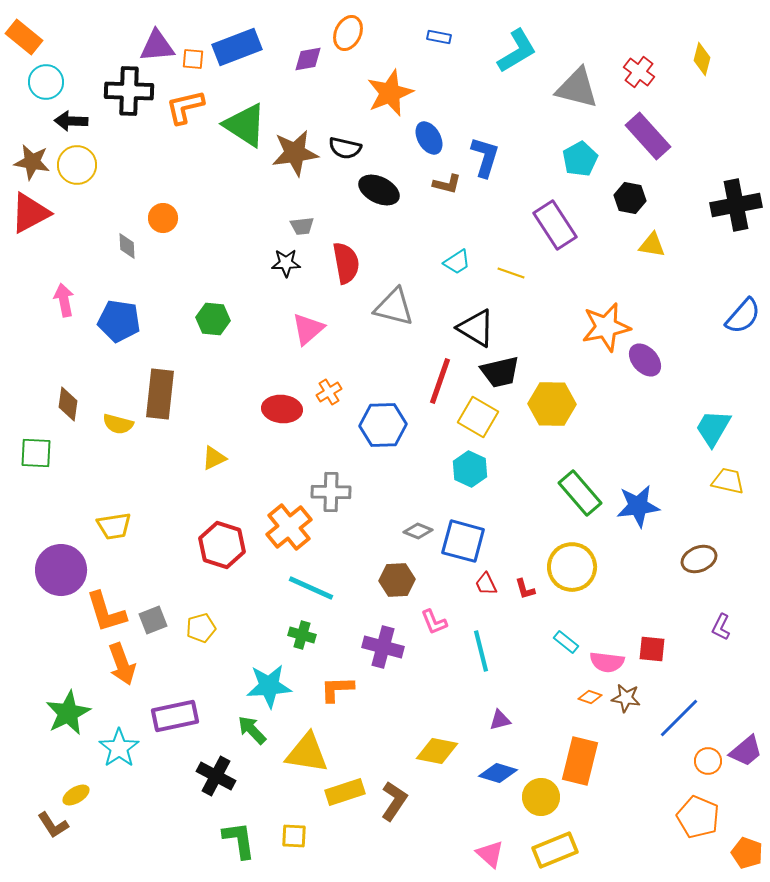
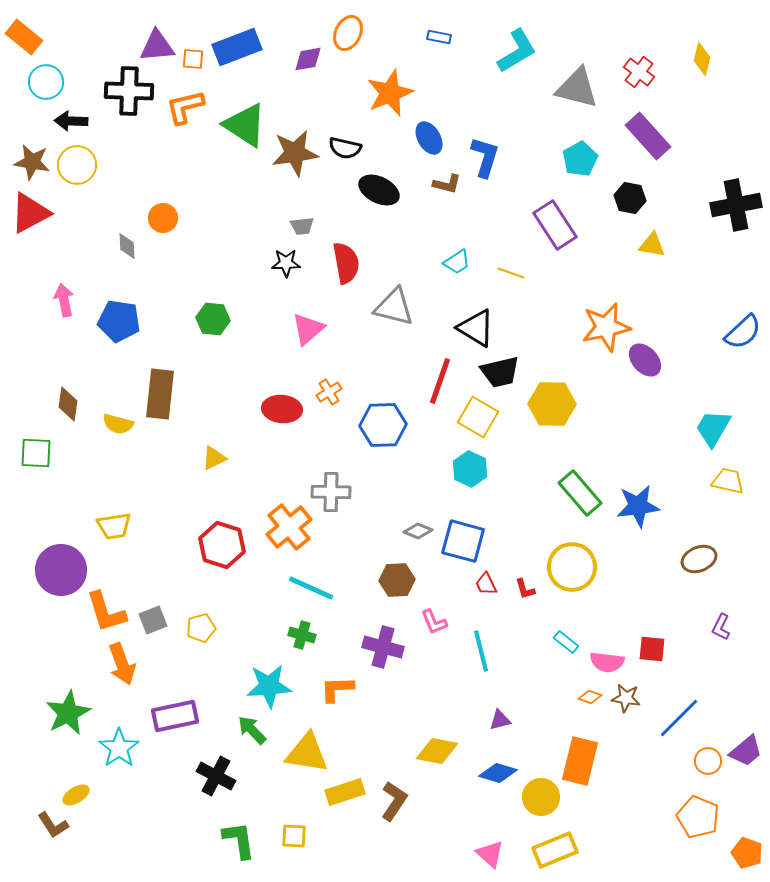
blue semicircle at (743, 316): moved 16 px down; rotated 6 degrees clockwise
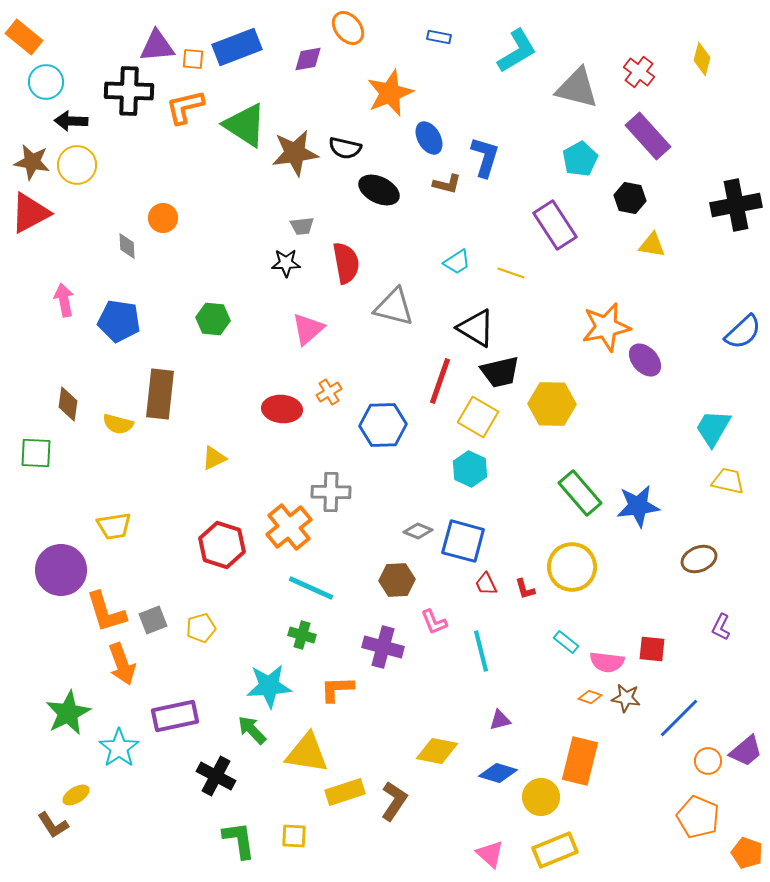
orange ellipse at (348, 33): moved 5 px up; rotated 64 degrees counterclockwise
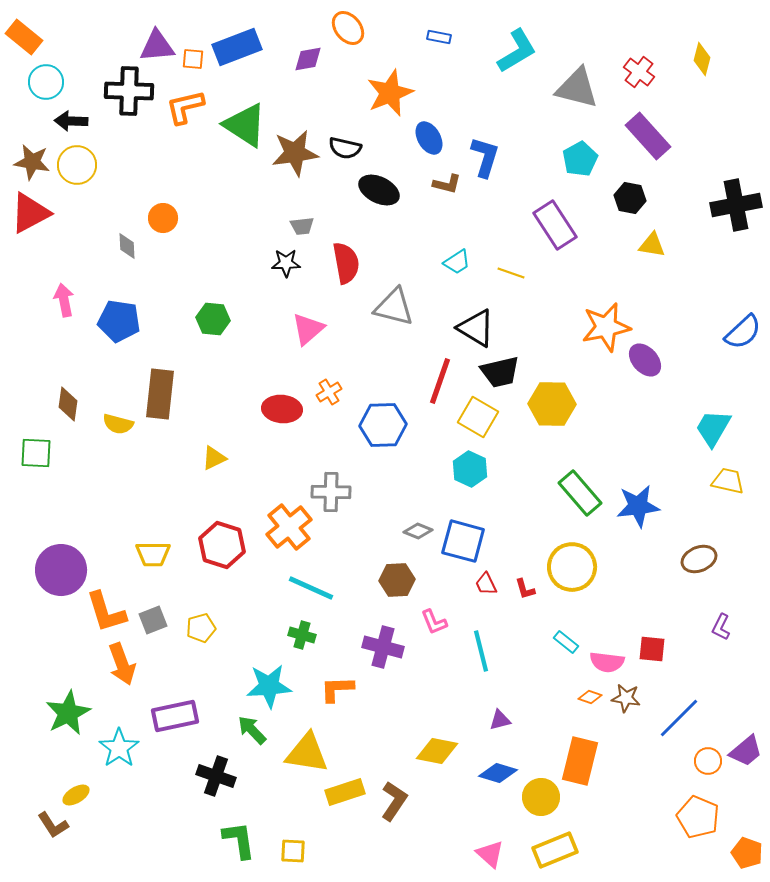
yellow trapezoid at (114, 526): moved 39 px right, 28 px down; rotated 9 degrees clockwise
black cross at (216, 776): rotated 9 degrees counterclockwise
yellow square at (294, 836): moved 1 px left, 15 px down
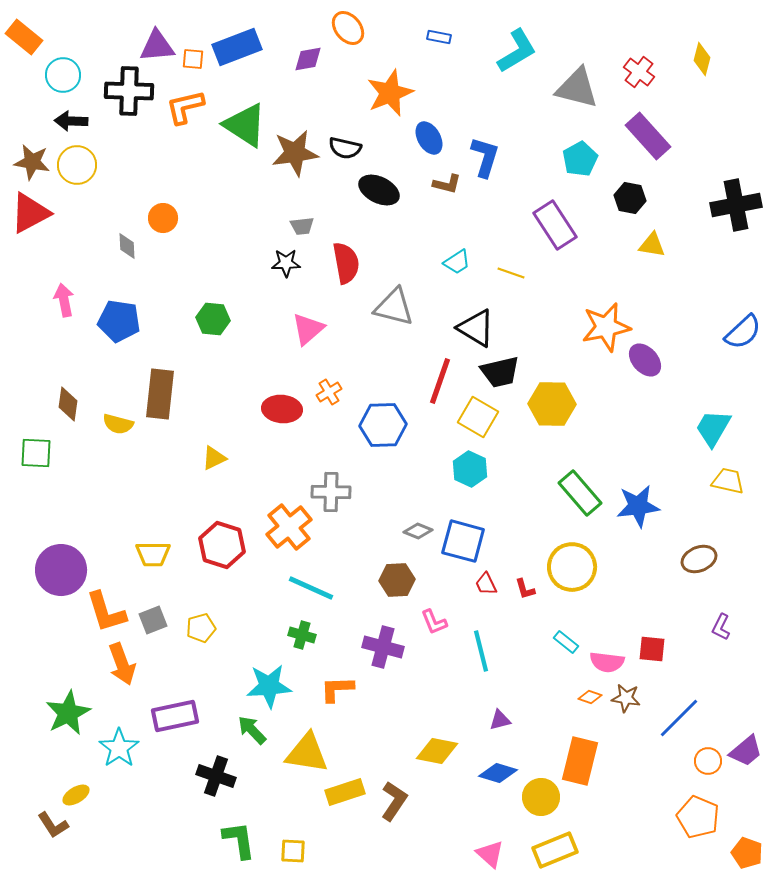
cyan circle at (46, 82): moved 17 px right, 7 px up
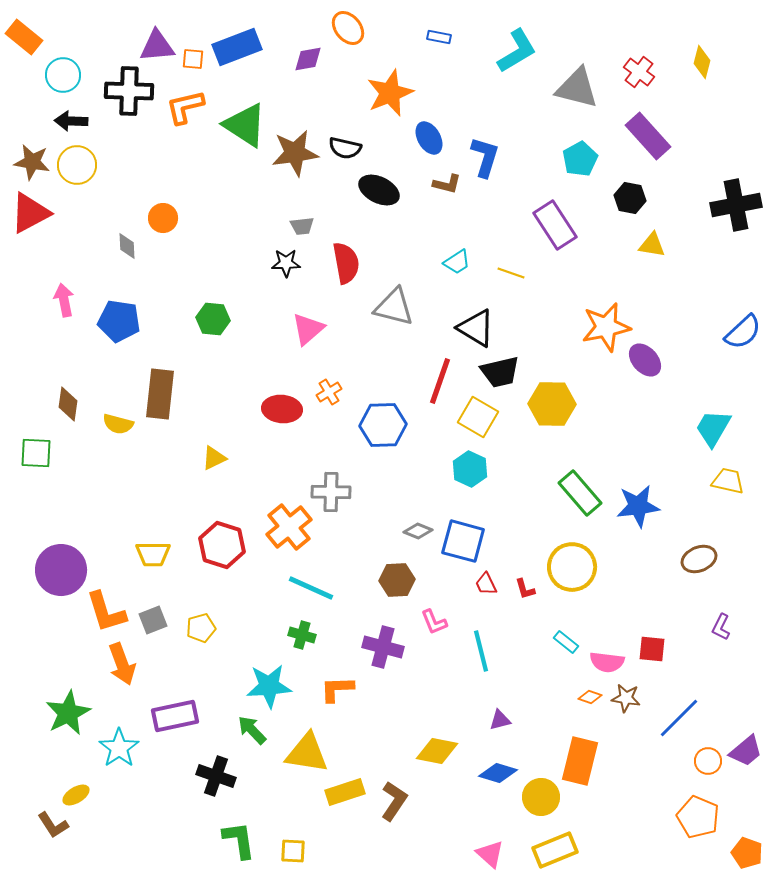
yellow diamond at (702, 59): moved 3 px down
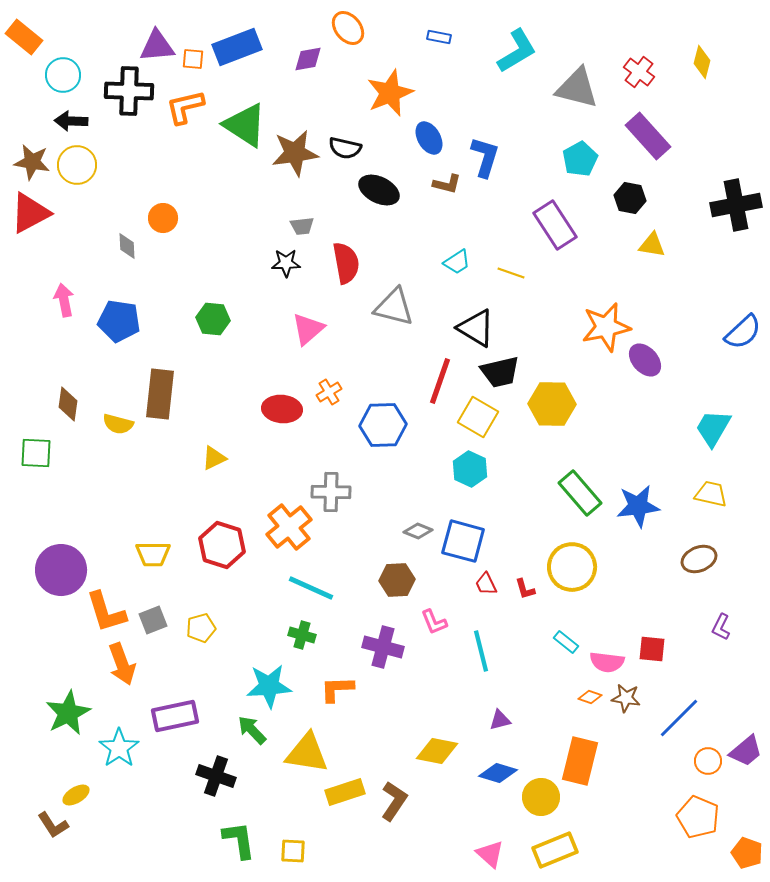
yellow trapezoid at (728, 481): moved 17 px left, 13 px down
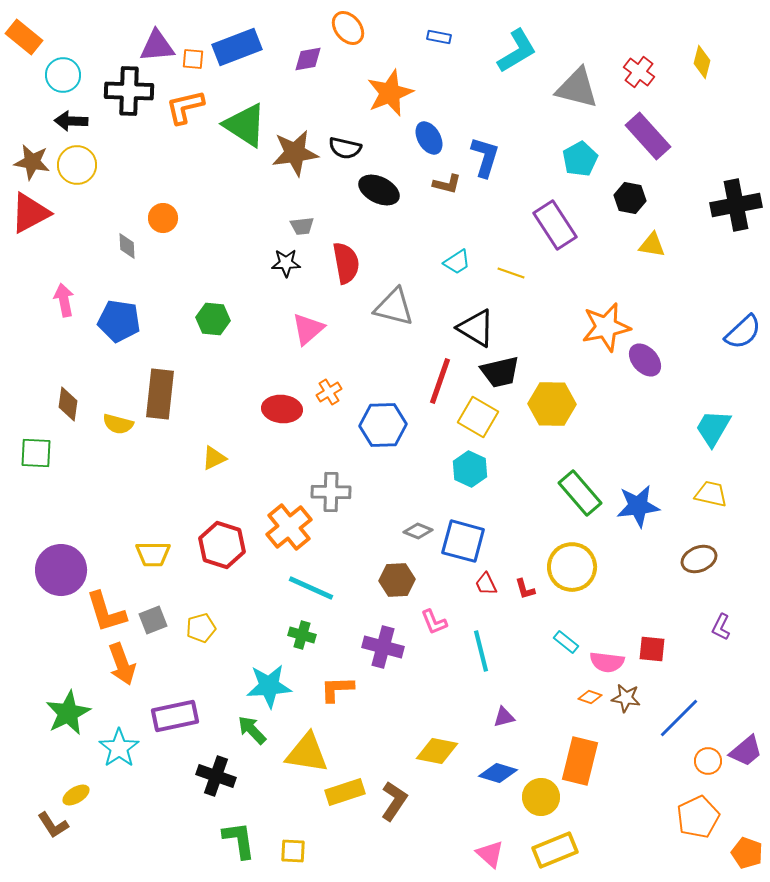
purple triangle at (500, 720): moved 4 px right, 3 px up
orange pentagon at (698, 817): rotated 24 degrees clockwise
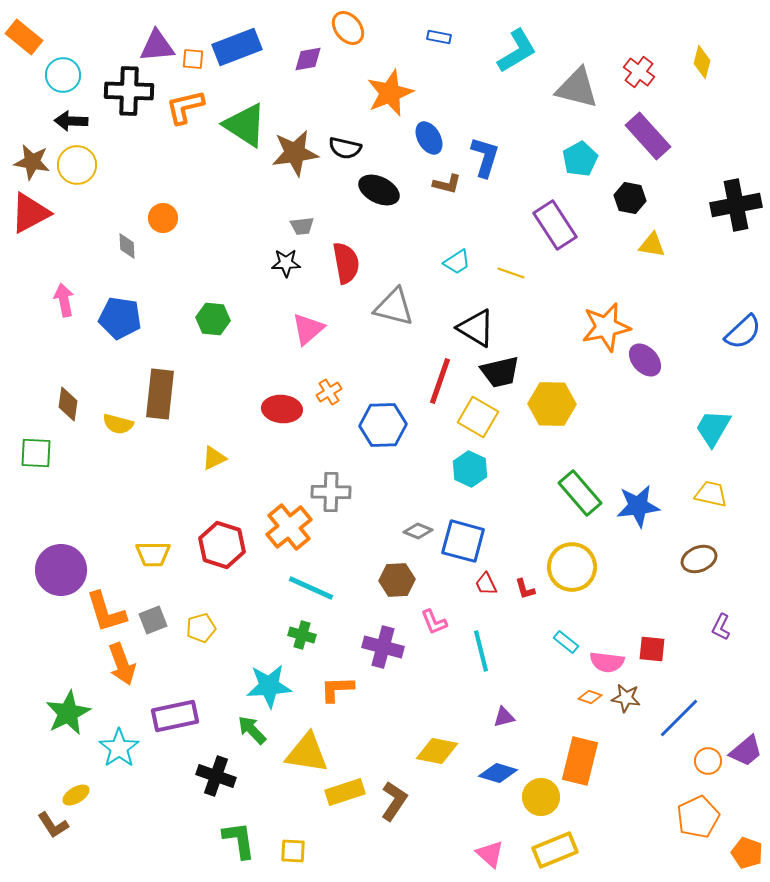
blue pentagon at (119, 321): moved 1 px right, 3 px up
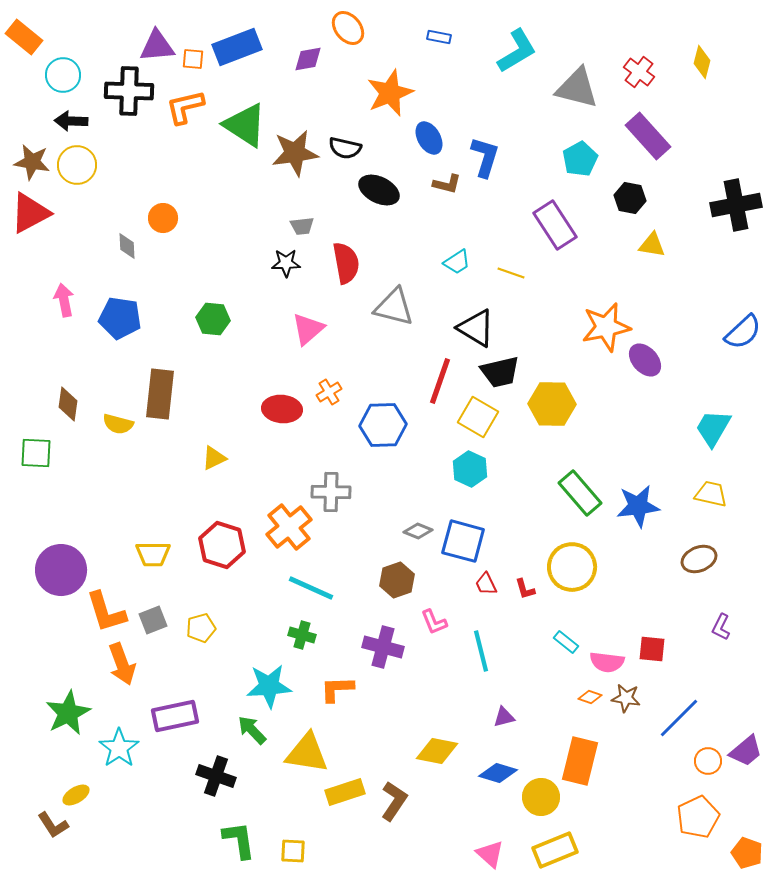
brown hexagon at (397, 580): rotated 16 degrees counterclockwise
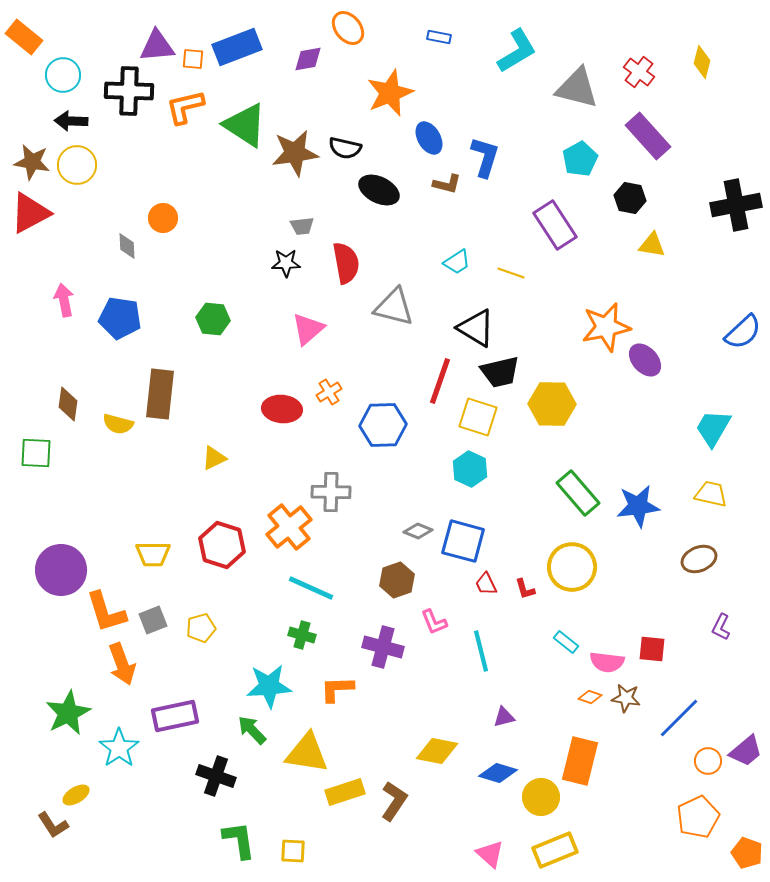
yellow square at (478, 417): rotated 12 degrees counterclockwise
green rectangle at (580, 493): moved 2 px left
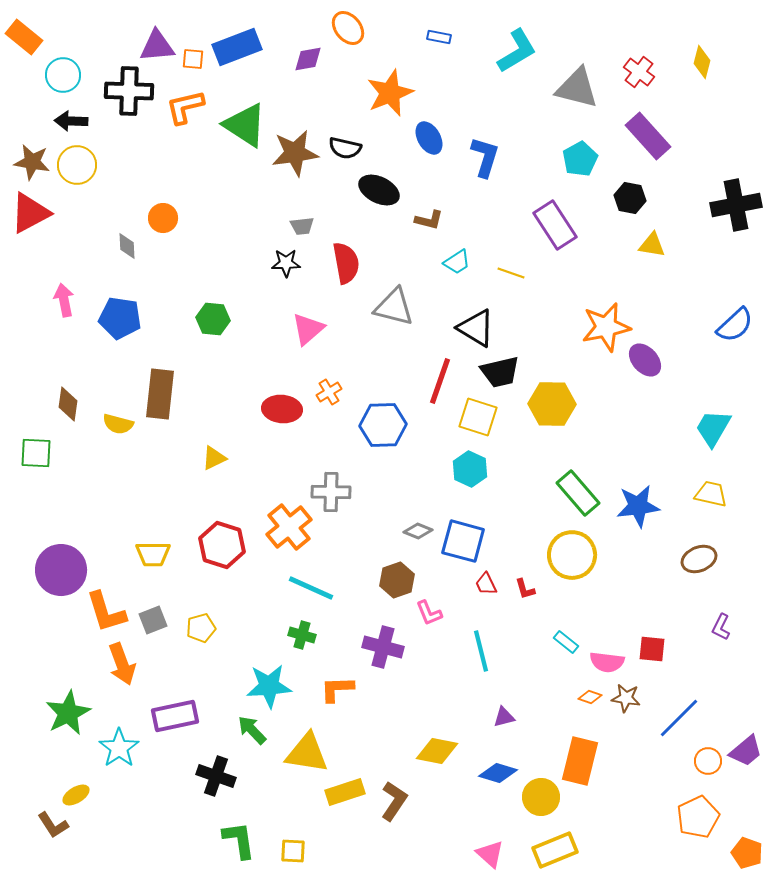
brown L-shape at (447, 184): moved 18 px left, 36 px down
blue semicircle at (743, 332): moved 8 px left, 7 px up
yellow circle at (572, 567): moved 12 px up
pink L-shape at (434, 622): moved 5 px left, 9 px up
